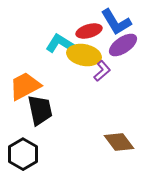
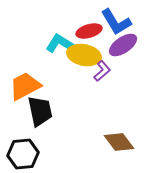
black trapezoid: moved 1 px down
black hexagon: rotated 24 degrees clockwise
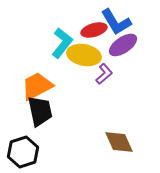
red ellipse: moved 5 px right, 1 px up
cyan L-shape: moved 1 px right, 1 px up; rotated 96 degrees clockwise
purple L-shape: moved 2 px right, 3 px down
orange trapezoid: moved 12 px right
brown diamond: rotated 12 degrees clockwise
black hexagon: moved 2 px up; rotated 12 degrees counterclockwise
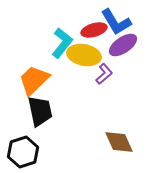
orange trapezoid: moved 3 px left, 6 px up; rotated 16 degrees counterclockwise
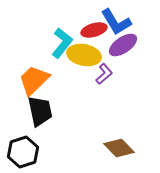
brown diamond: moved 6 px down; rotated 20 degrees counterclockwise
